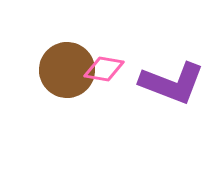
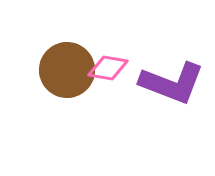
pink diamond: moved 4 px right, 1 px up
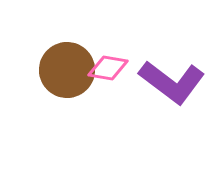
purple L-shape: moved 1 px up; rotated 16 degrees clockwise
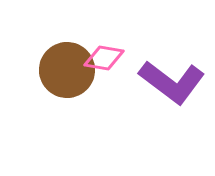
pink diamond: moved 4 px left, 10 px up
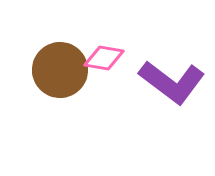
brown circle: moved 7 px left
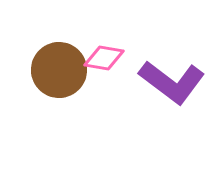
brown circle: moved 1 px left
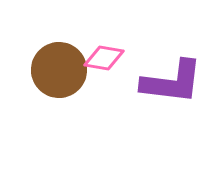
purple L-shape: rotated 30 degrees counterclockwise
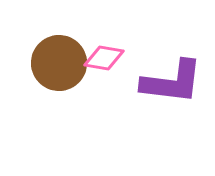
brown circle: moved 7 px up
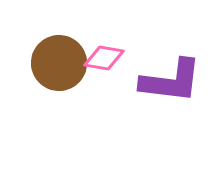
purple L-shape: moved 1 px left, 1 px up
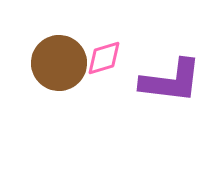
pink diamond: rotated 27 degrees counterclockwise
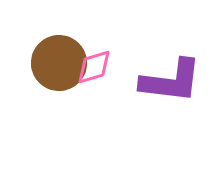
pink diamond: moved 10 px left, 9 px down
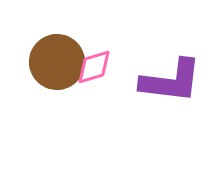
brown circle: moved 2 px left, 1 px up
